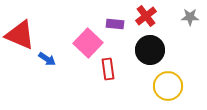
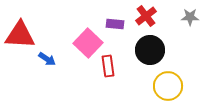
red triangle: rotated 20 degrees counterclockwise
red rectangle: moved 3 px up
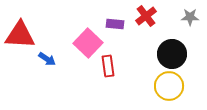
black circle: moved 22 px right, 4 px down
yellow circle: moved 1 px right
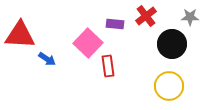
black circle: moved 10 px up
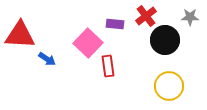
black circle: moved 7 px left, 4 px up
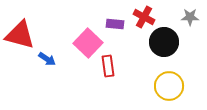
red cross: moved 2 px left, 1 px down; rotated 25 degrees counterclockwise
red triangle: rotated 12 degrees clockwise
black circle: moved 1 px left, 2 px down
